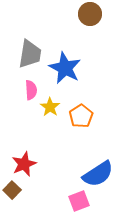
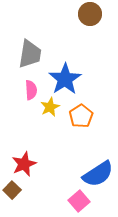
blue star: moved 11 px down; rotated 12 degrees clockwise
yellow star: rotated 12 degrees clockwise
pink square: rotated 20 degrees counterclockwise
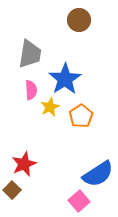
brown circle: moved 11 px left, 6 px down
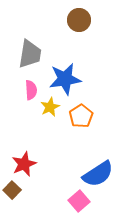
blue star: rotated 24 degrees clockwise
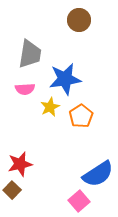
pink semicircle: moved 6 px left, 1 px up; rotated 90 degrees clockwise
red star: moved 4 px left; rotated 10 degrees clockwise
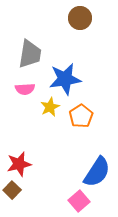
brown circle: moved 1 px right, 2 px up
red star: moved 1 px left
blue semicircle: moved 1 px left, 2 px up; rotated 24 degrees counterclockwise
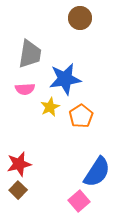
brown square: moved 6 px right
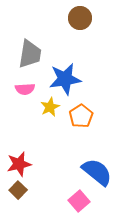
blue semicircle: rotated 84 degrees counterclockwise
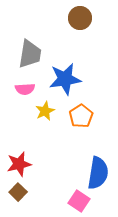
yellow star: moved 5 px left, 4 px down
blue semicircle: moved 1 px right, 1 px down; rotated 60 degrees clockwise
brown square: moved 2 px down
pink square: rotated 15 degrees counterclockwise
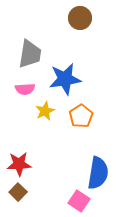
red star: rotated 10 degrees clockwise
